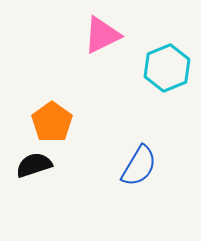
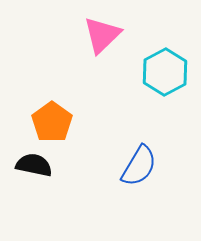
pink triangle: rotated 18 degrees counterclockwise
cyan hexagon: moved 2 px left, 4 px down; rotated 6 degrees counterclockwise
black semicircle: rotated 30 degrees clockwise
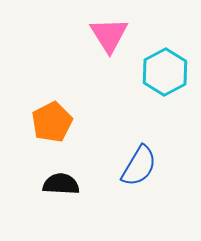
pink triangle: moved 7 px right; rotated 18 degrees counterclockwise
orange pentagon: rotated 9 degrees clockwise
black semicircle: moved 27 px right, 19 px down; rotated 9 degrees counterclockwise
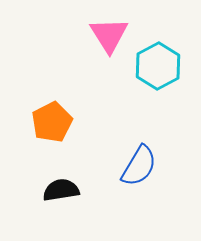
cyan hexagon: moved 7 px left, 6 px up
black semicircle: moved 6 px down; rotated 12 degrees counterclockwise
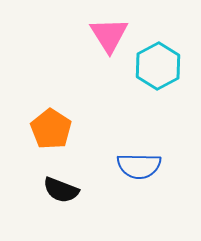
orange pentagon: moved 1 px left, 7 px down; rotated 12 degrees counterclockwise
blue semicircle: rotated 60 degrees clockwise
black semicircle: rotated 150 degrees counterclockwise
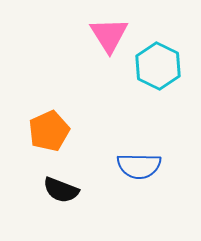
cyan hexagon: rotated 6 degrees counterclockwise
orange pentagon: moved 2 px left, 2 px down; rotated 15 degrees clockwise
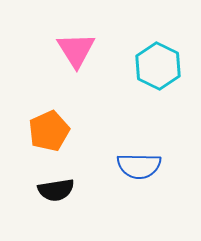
pink triangle: moved 33 px left, 15 px down
black semicircle: moved 5 px left; rotated 30 degrees counterclockwise
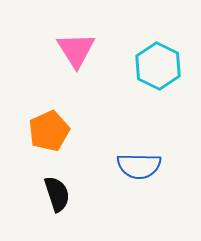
black semicircle: moved 1 px right, 4 px down; rotated 99 degrees counterclockwise
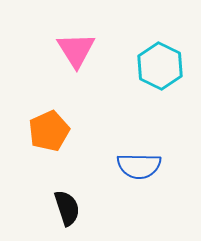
cyan hexagon: moved 2 px right
black semicircle: moved 10 px right, 14 px down
